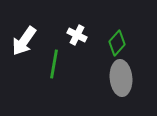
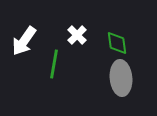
white cross: rotated 18 degrees clockwise
green diamond: rotated 50 degrees counterclockwise
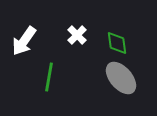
green line: moved 5 px left, 13 px down
gray ellipse: rotated 36 degrees counterclockwise
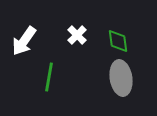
green diamond: moved 1 px right, 2 px up
gray ellipse: rotated 32 degrees clockwise
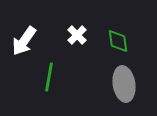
gray ellipse: moved 3 px right, 6 px down
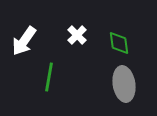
green diamond: moved 1 px right, 2 px down
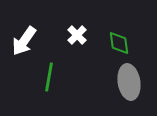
gray ellipse: moved 5 px right, 2 px up
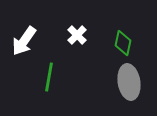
green diamond: moved 4 px right; rotated 20 degrees clockwise
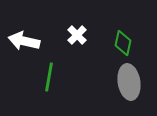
white arrow: rotated 68 degrees clockwise
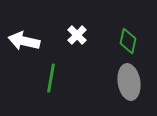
green diamond: moved 5 px right, 2 px up
green line: moved 2 px right, 1 px down
